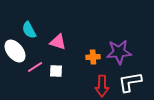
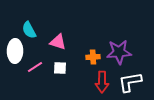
white ellipse: rotated 40 degrees clockwise
white square: moved 4 px right, 3 px up
red arrow: moved 4 px up
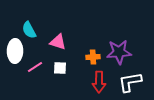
red arrow: moved 3 px left
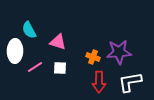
orange cross: rotated 24 degrees clockwise
